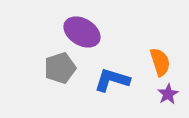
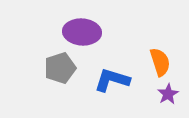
purple ellipse: rotated 27 degrees counterclockwise
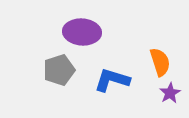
gray pentagon: moved 1 px left, 2 px down
purple star: moved 2 px right, 1 px up
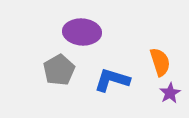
gray pentagon: rotated 12 degrees counterclockwise
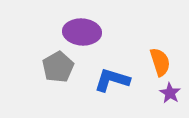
gray pentagon: moved 1 px left, 3 px up
purple star: rotated 10 degrees counterclockwise
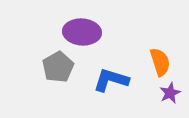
blue L-shape: moved 1 px left
purple star: rotated 15 degrees clockwise
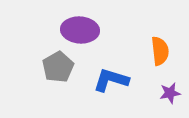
purple ellipse: moved 2 px left, 2 px up
orange semicircle: moved 11 px up; rotated 12 degrees clockwise
purple star: rotated 15 degrees clockwise
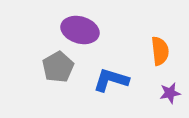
purple ellipse: rotated 12 degrees clockwise
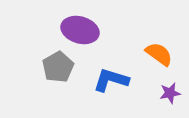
orange semicircle: moved 1 px left, 3 px down; rotated 48 degrees counterclockwise
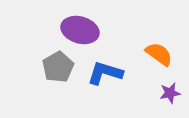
blue L-shape: moved 6 px left, 7 px up
